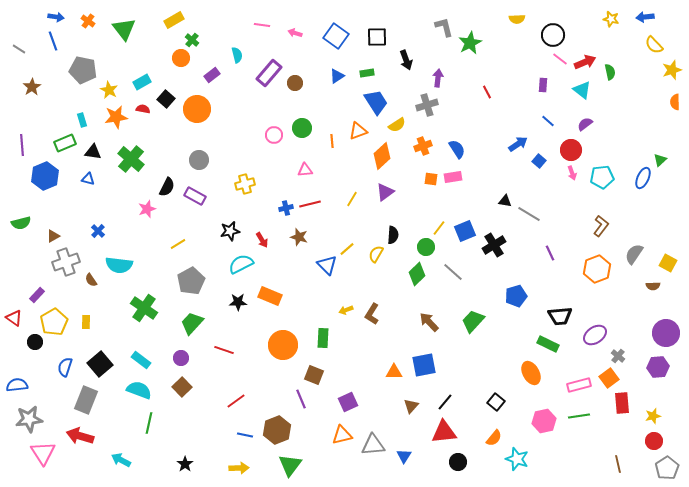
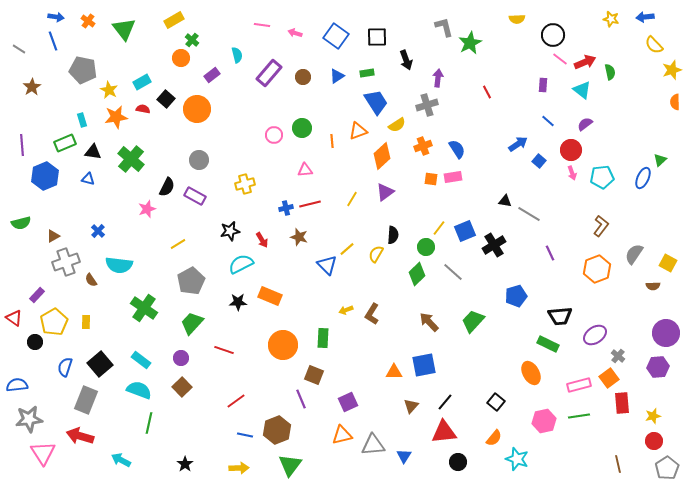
brown circle at (295, 83): moved 8 px right, 6 px up
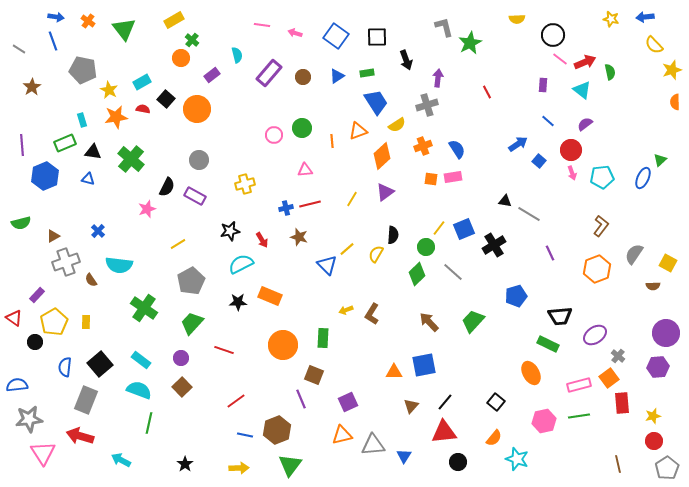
blue square at (465, 231): moved 1 px left, 2 px up
blue semicircle at (65, 367): rotated 12 degrees counterclockwise
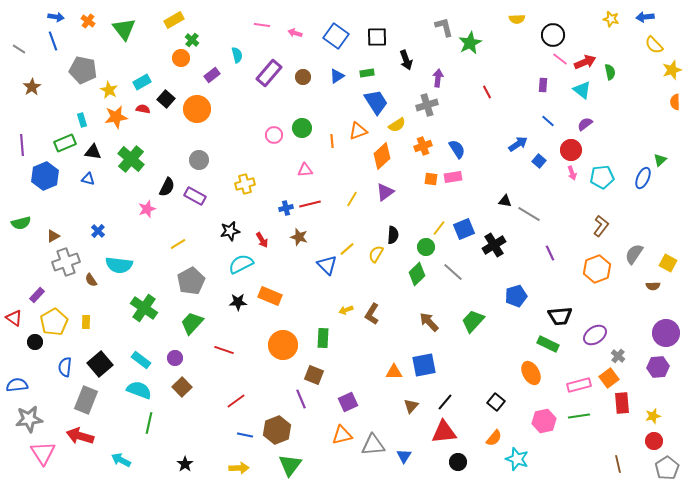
purple circle at (181, 358): moved 6 px left
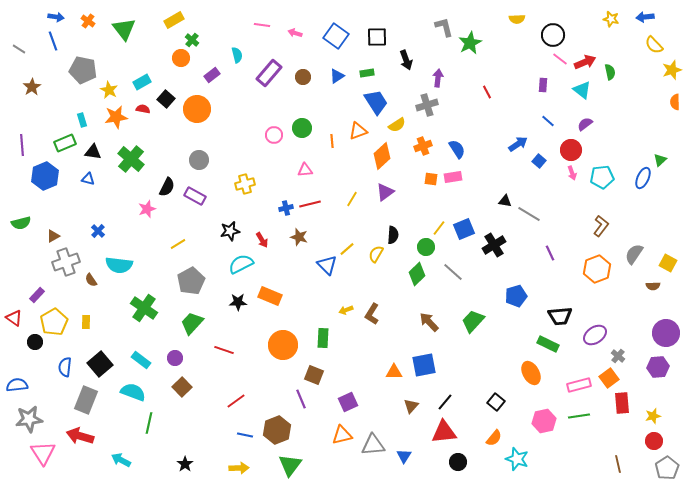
cyan semicircle at (139, 390): moved 6 px left, 2 px down
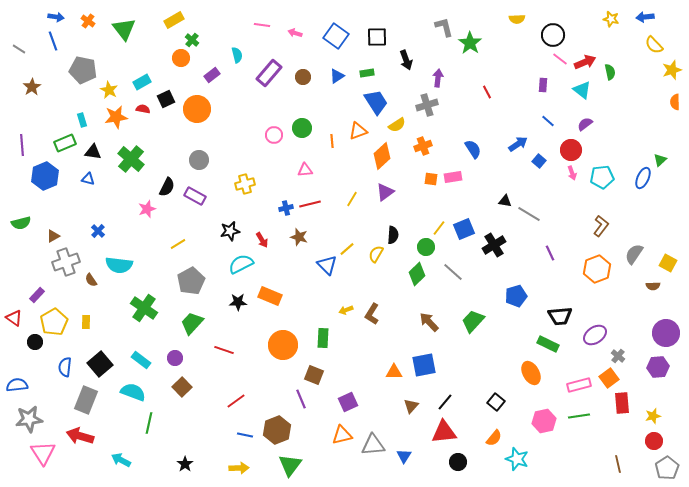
green star at (470, 43): rotated 10 degrees counterclockwise
black square at (166, 99): rotated 24 degrees clockwise
blue semicircle at (457, 149): moved 16 px right
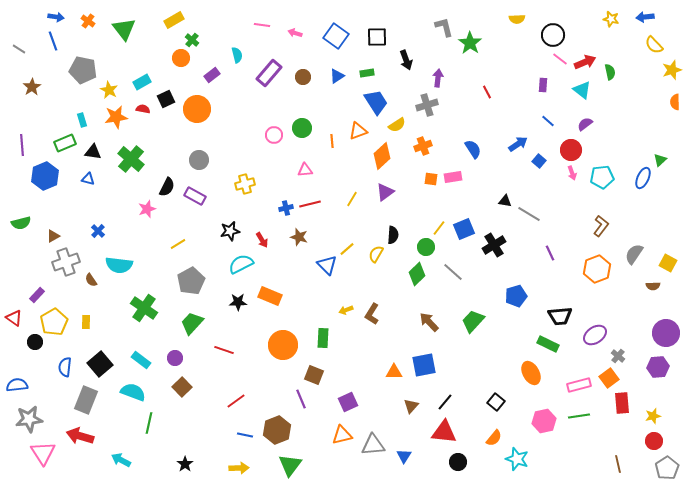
red triangle at (444, 432): rotated 12 degrees clockwise
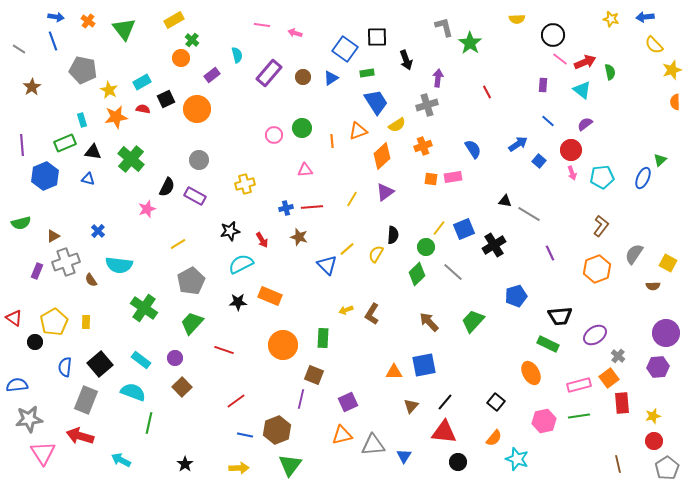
blue square at (336, 36): moved 9 px right, 13 px down
blue triangle at (337, 76): moved 6 px left, 2 px down
red line at (310, 204): moved 2 px right, 3 px down; rotated 10 degrees clockwise
purple rectangle at (37, 295): moved 24 px up; rotated 21 degrees counterclockwise
purple line at (301, 399): rotated 36 degrees clockwise
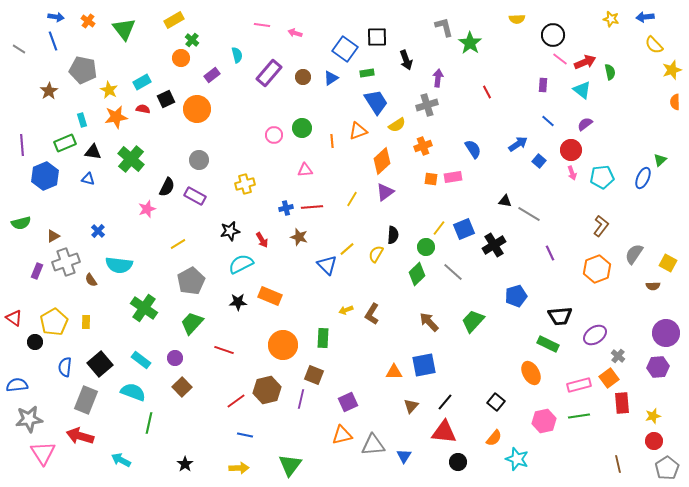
brown star at (32, 87): moved 17 px right, 4 px down
orange diamond at (382, 156): moved 5 px down
brown hexagon at (277, 430): moved 10 px left, 40 px up; rotated 8 degrees clockwise
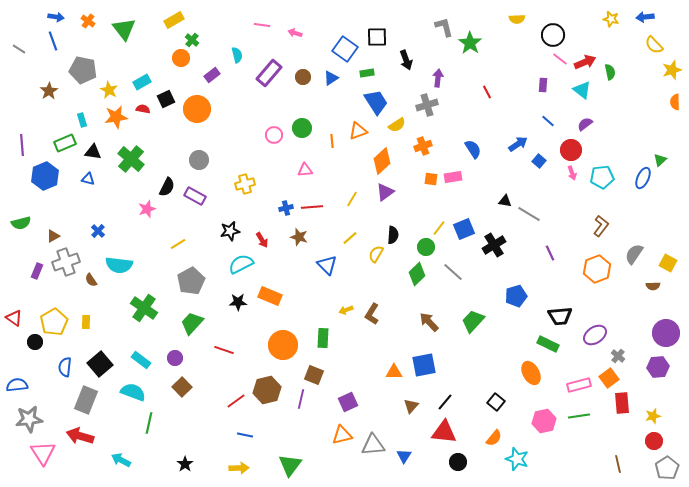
yellow line at (347, 249): moved 3 px right, 11 px up
